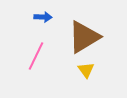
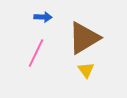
brown triangle: moved 1 px down
pink line: moved 3 px up
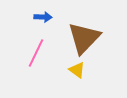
brown triangle: rotated 15 degrees counterclockwise
yellow triangle: moved 9 px left; rotated 18 degrees counterclockwise
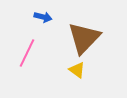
blue arrow: rotated 12 degrees clockwise
pink line: moved 9 px left
